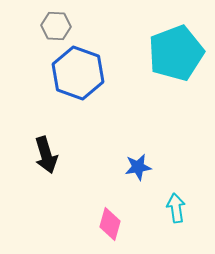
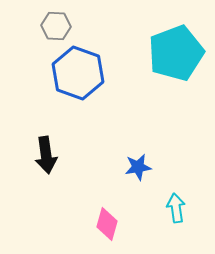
black arrow: rotated 9 degrees clockwise
pink diamond: moved 3 px left
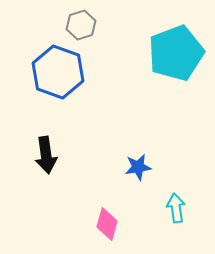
gray hexagon: moved 25 px right, 1 px up; rotated 20 degrees counterclockwise
blue hexagon: moved 20 px left, 1 px up
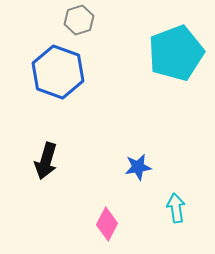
gray hexagon: moved 2 px left, 5 px up
black arrow: moved 6 px down; rotated 24 degrees clockwise
pink diamond: rotated 12 degrees clockwise
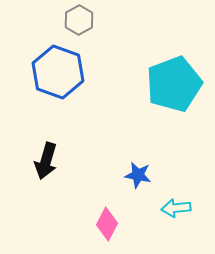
gray hexagon: rotated 12 degrees counterclockwise
cyan pentagon: moved 2 px left, 31 px down
blue star: moved 8 px down; rotated 20 degrees clockwise
cyan arrow: rotated 88 degrees counterclockwise
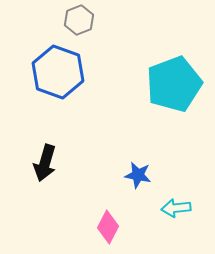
gray hexagon: rotated 8 degrees clockwise
black arrow: moved 1 px left, 2 px down
pink diamond: moved 1 px right, 3 px down
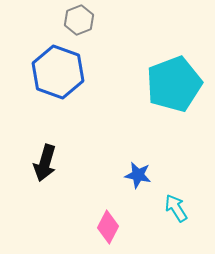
cyan arrow: rotated 64 degrees clockwise
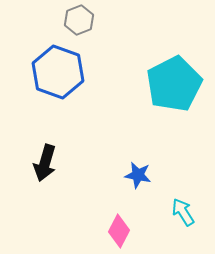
cyan pentagon: rotated 6 degrees counterclockwise
cyan arrow: moved 7 px right, 4 px down
pink diamond: moved 11 px right, 4 px down
